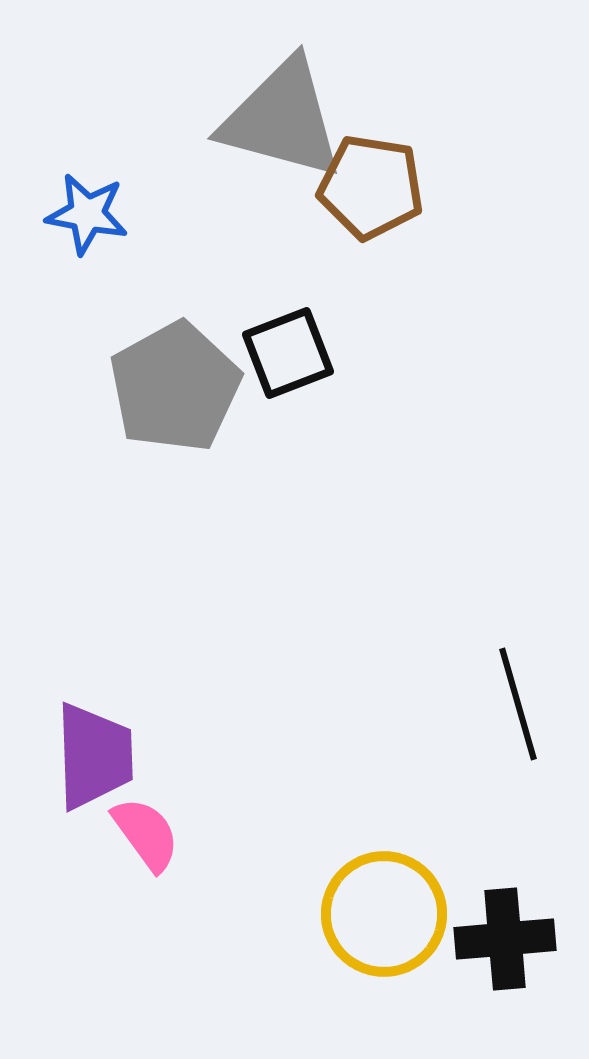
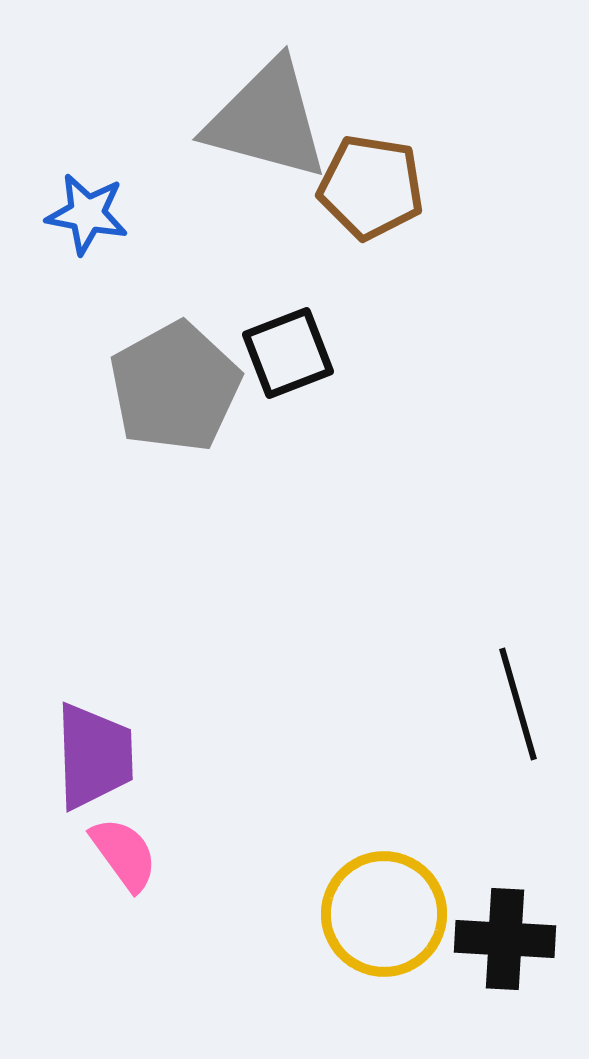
gray triangle: moved 15 px left, 1 px down
pink semicircle: moved 22 px left, 20 px down
black cross: rotated 8 degrees clockwise
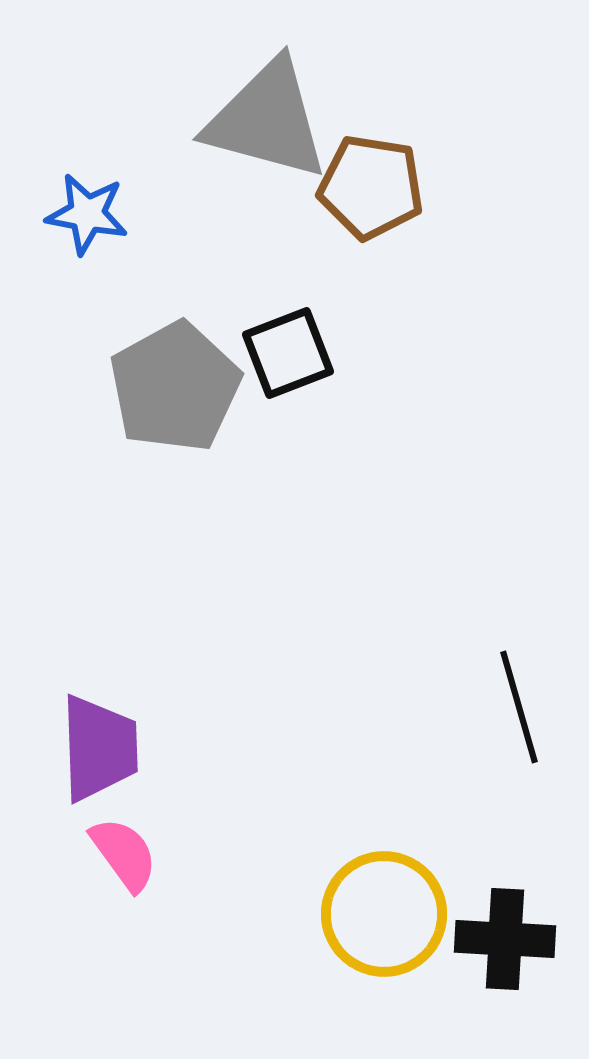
black line: moved 1 px right, 3 px down
purple trapezoid: moved 5 px right, 8 px up
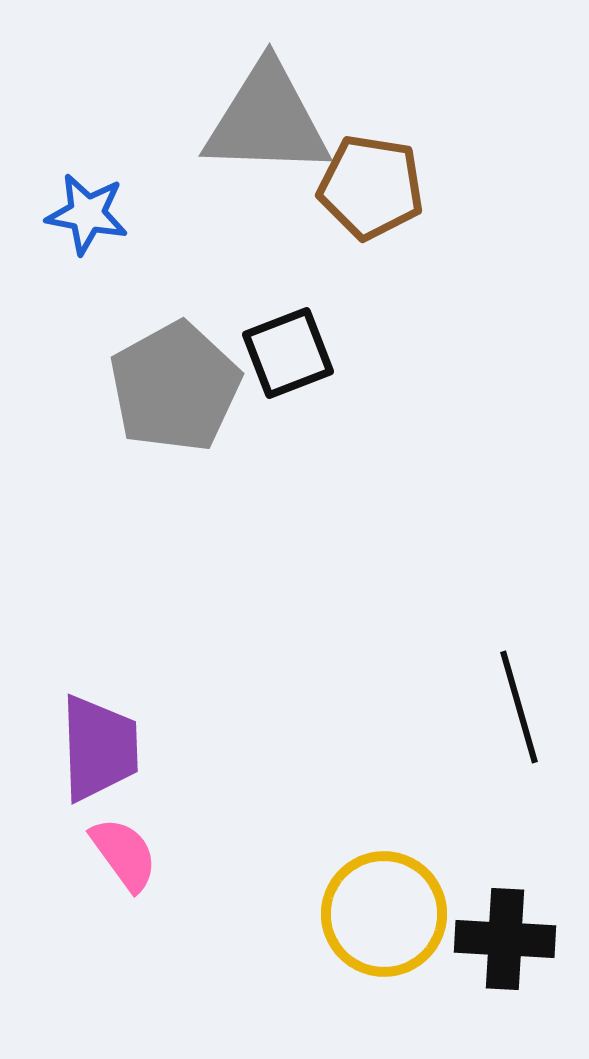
gray triangle: rotated 13 degrees counterclockwise
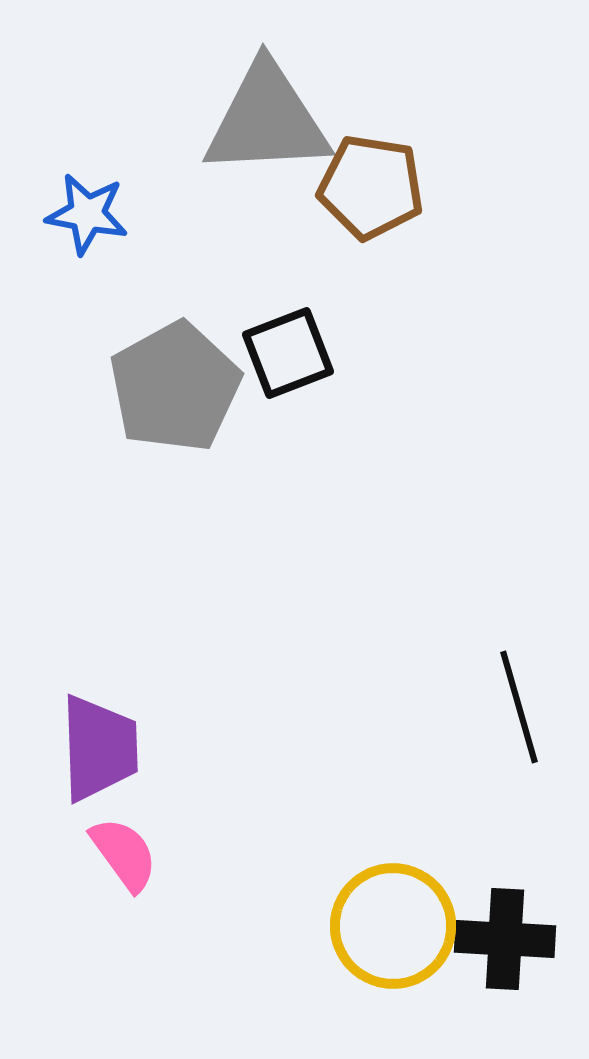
gray triangle: rotated 5 degrees counterclockwise
yellow circle: moved 9 px right, 12 px down
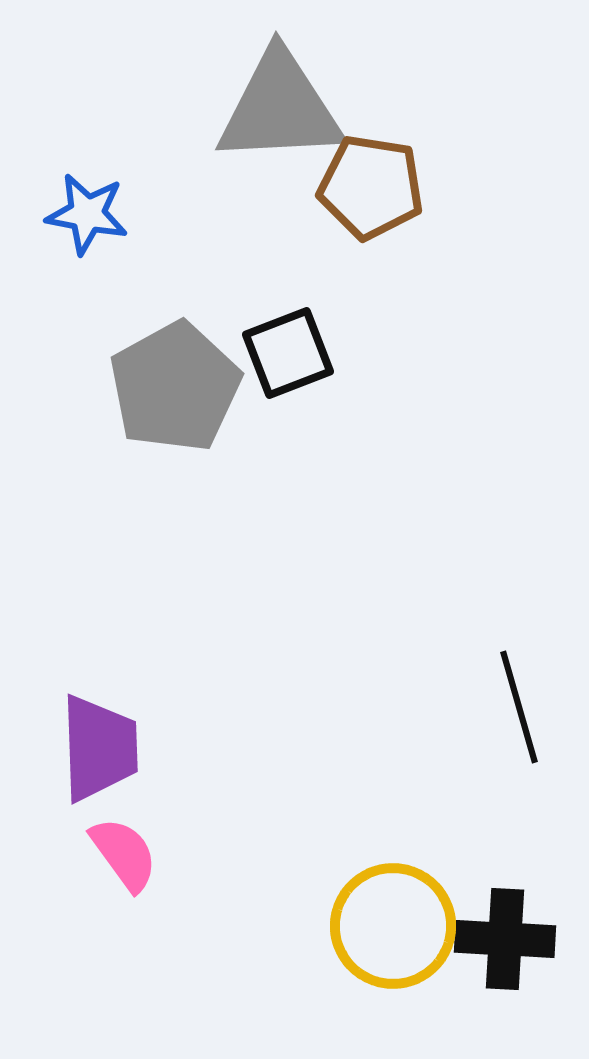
gray triangle: moved 13 px right, 12 px up
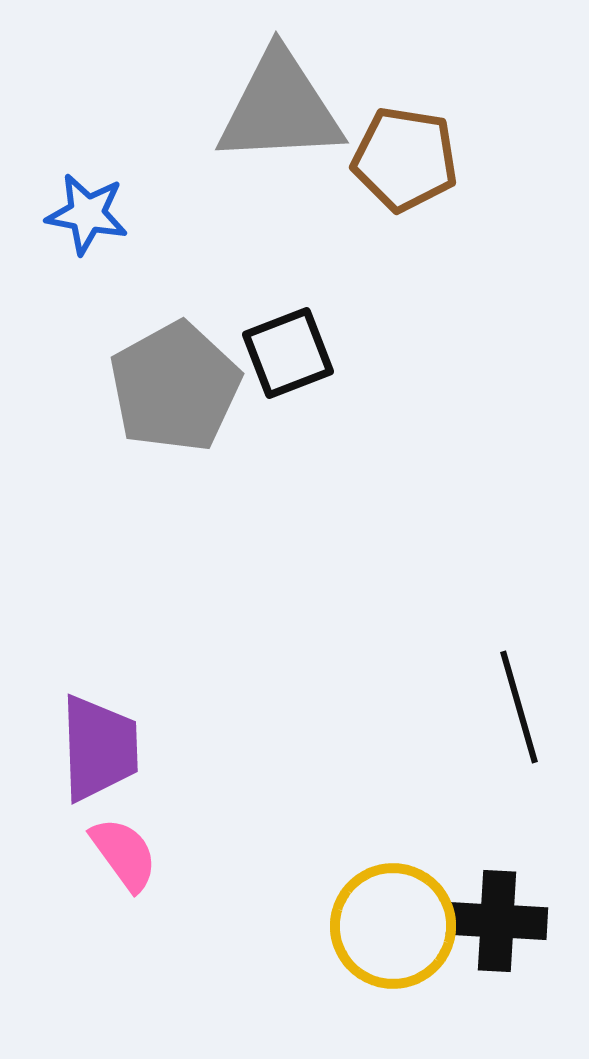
brown pentagon: moved 34 px right, 28 px up
black cross: moved 8 px left, 18 px up
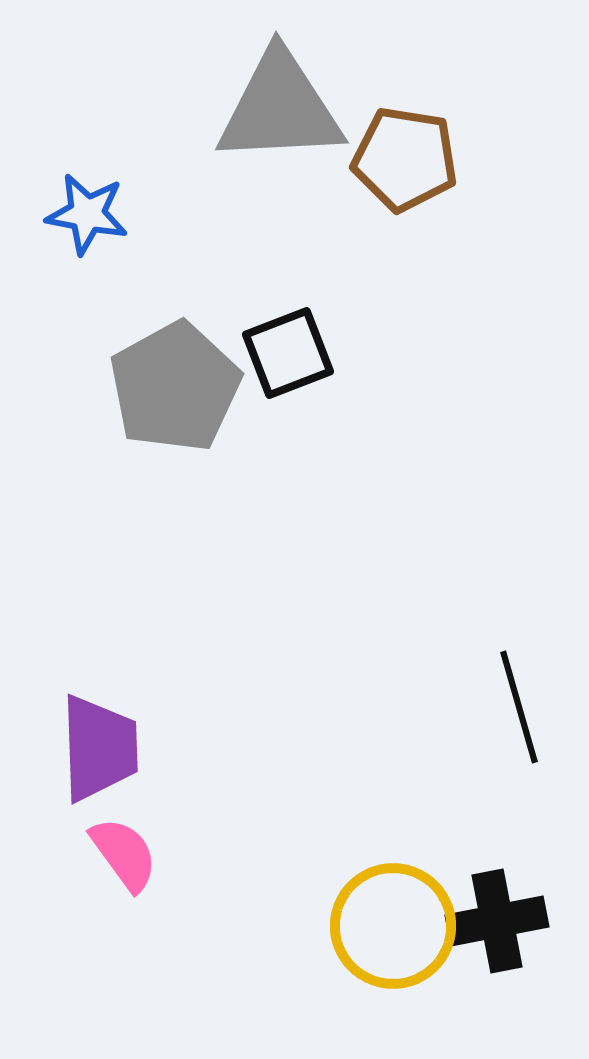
black cross: rotated 14 degrees counterclockwise
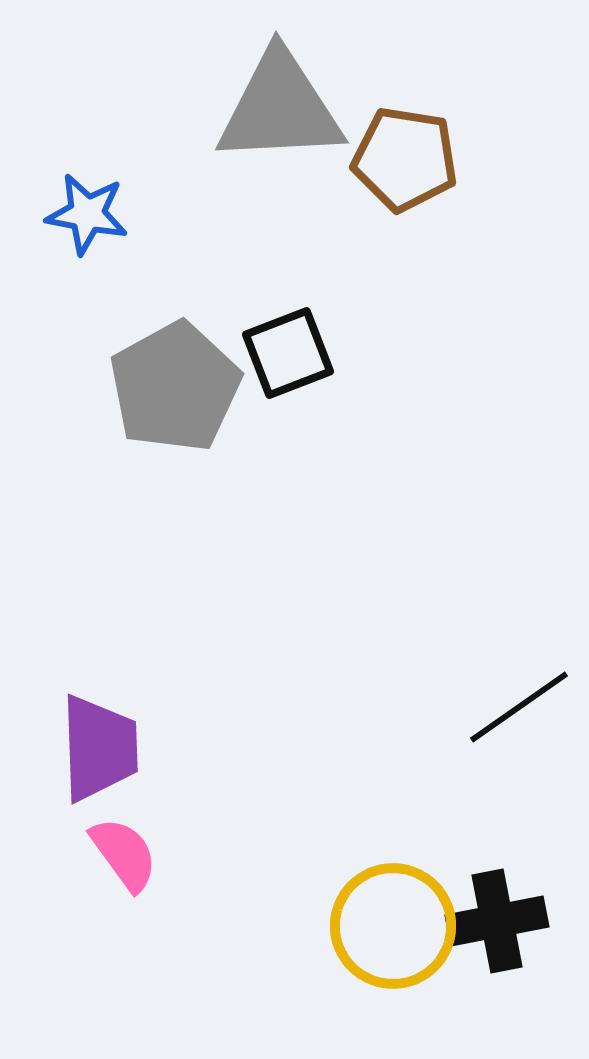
black line: rotated 71 degrees clockwise
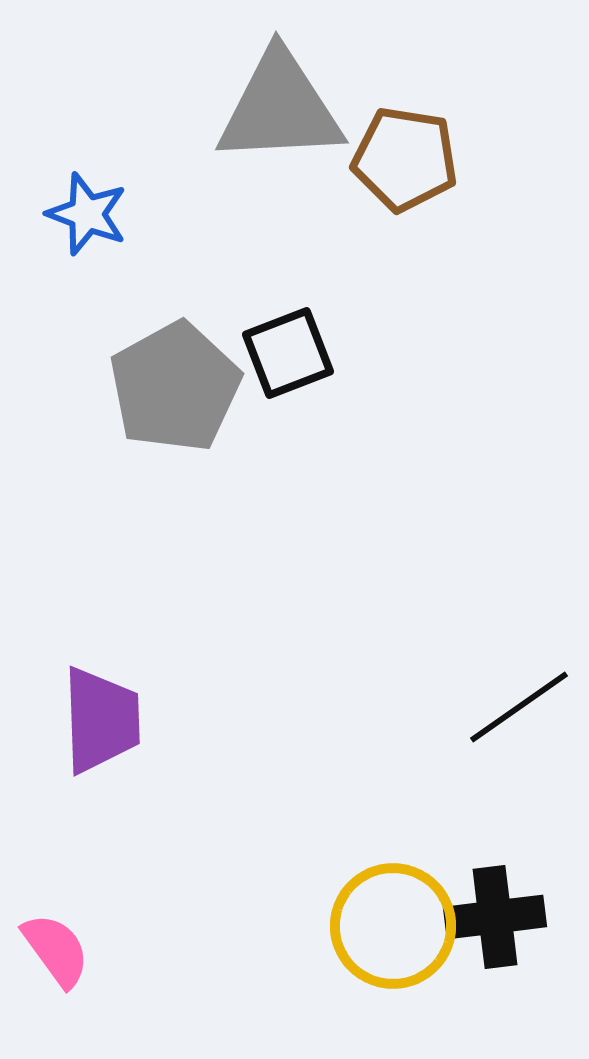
blue star: rotated 10 degrees clockwise
purple trapezoid: moved 2 px right, 28 px up
pink semicircle: moved 68 px left, 96 px down
black cross: moved 2 px left, 4 px up; rotated 4 degrees clockwise
